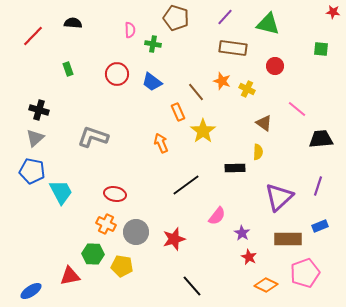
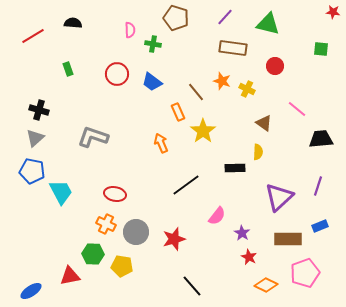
red line at (33, 36): rotated 15 degrees clockwise
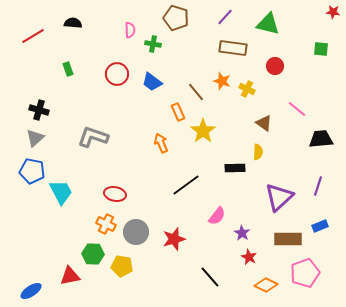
black line at (192, 286): moved 18 px right, 9 px up
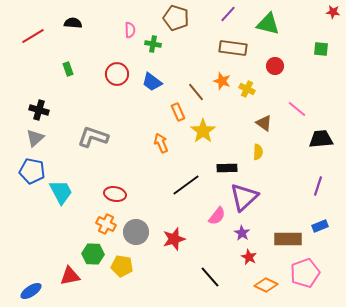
purple line at (225, 17): moved 3 px right, 3 px up
black rectangle at (235, 168): moved 8 px left
purple triangle at (279, 197): moved 35 px left
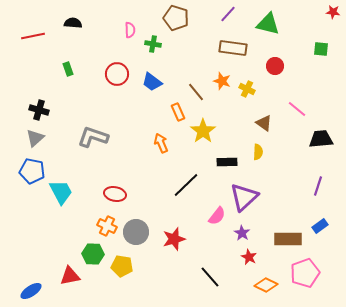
red line at (33, 36): rotated 20 degrees clockwise
black rectangle at (227, 168): moved 6 px up
black line at (186, 185): rotated 8 degrees counterclockwise
orange cross at (106, 224): moved 1 px right, 2 px down
blue rectangle at (320, 226): rotated 14 degrees counterclockwise
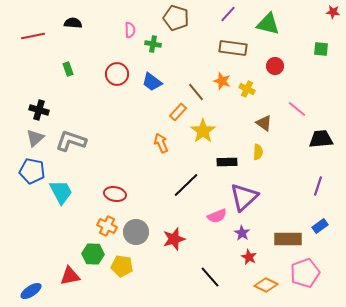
orange rectangle at (178, 112): rotated 66 degrees clockwise
gray L-shape at (93, 137): moved 22 px left, 4 px down
pink semicircle at (217, 216): rotated 30 degrees clockwise
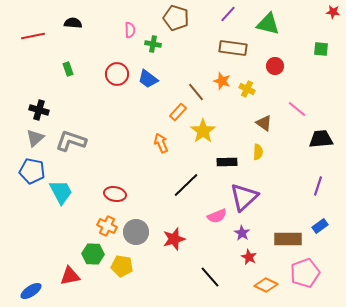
blue trapezoid at (152, 82): moved 4 px left, 3 px up
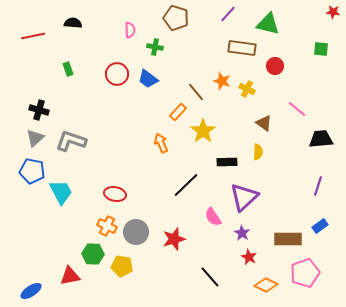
green cross at (153, 44): moved 2 px right, 3 px down
brown rectangle at (233, 48): moved 9 px right
pink semicircle at (217, 216): moved 4 px left, 1 px down; rotated 78 degrees clockwise
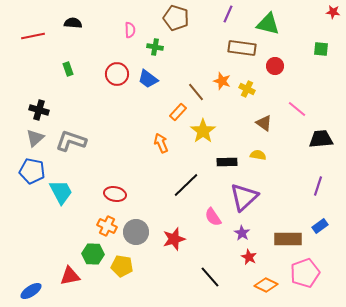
purple line at (228, 14): rotated 18 degrees counterclockwise
yellow semicircle at (258, 152): moved 3 px down; rotated 84 degrees counterclockwise
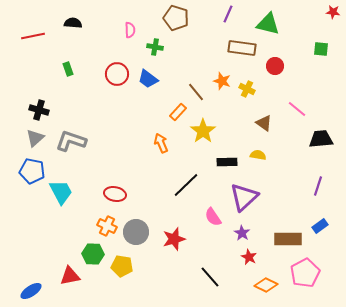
pink pentagon at (305, 273): rotated 8 degrees counterclockwise
